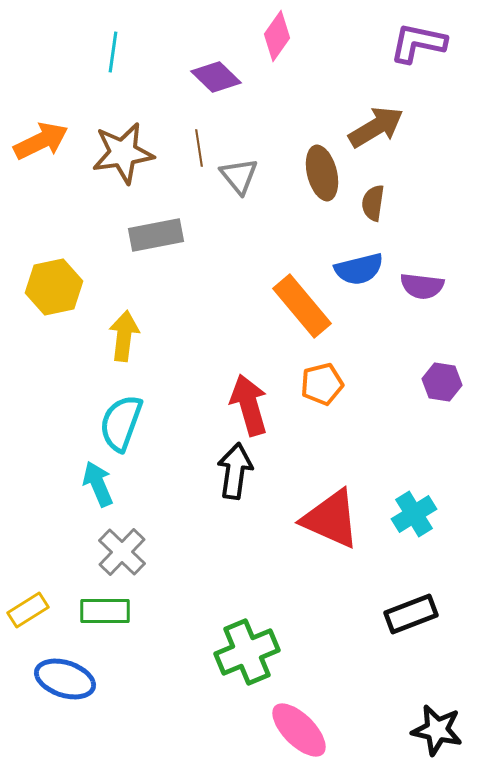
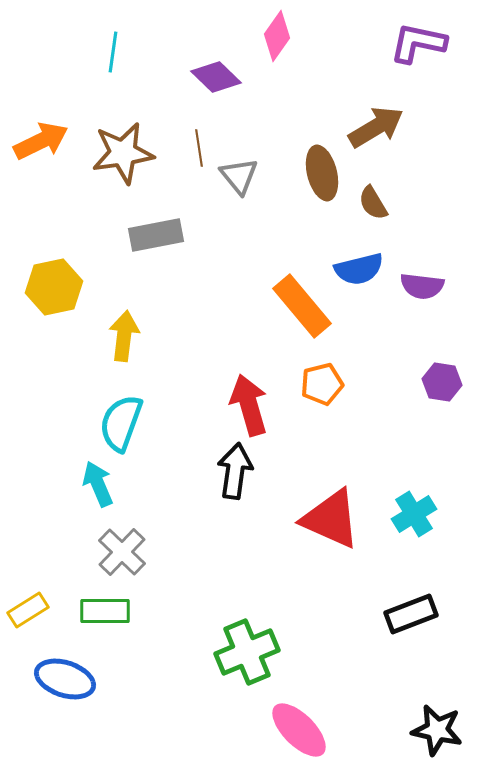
brown semicircle: rotated 39 degrees counterclockwise
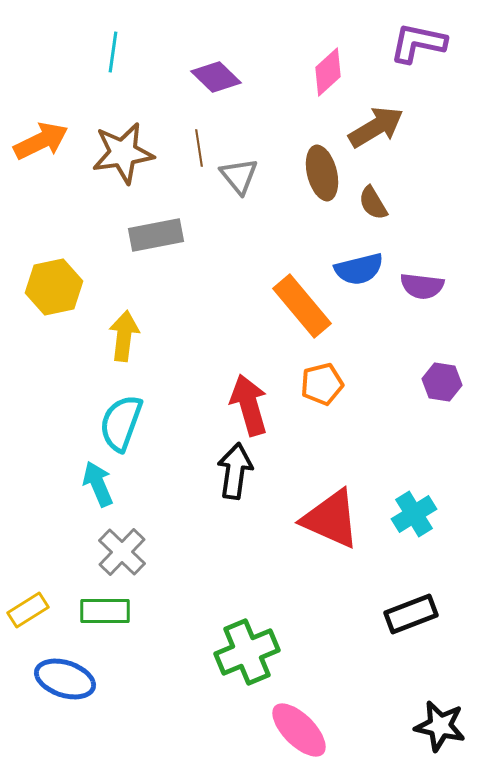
pink diamond: moved 51 px right, 36 px down; rotated 12 degrees clockwise
black star: moved 3 px right, 4 px up
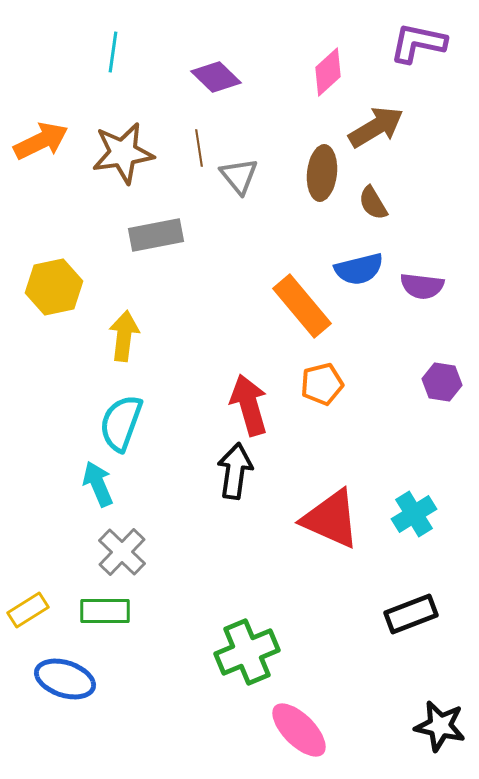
brown ellipse: rotated 20 degrees clockwise
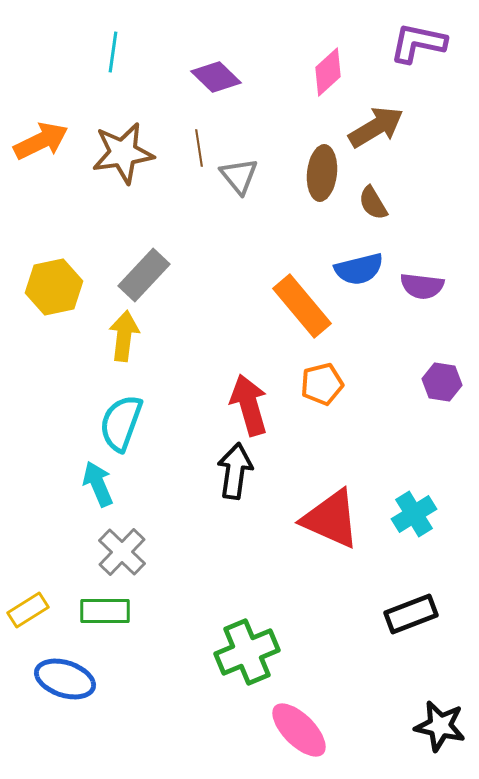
gray rectangle: moved 12 px left, 40 px down; rotated 36 degrees counterclockwise
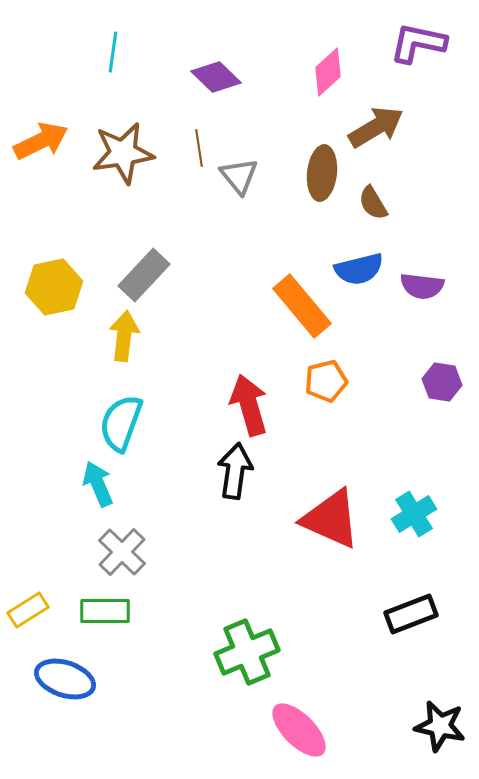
orange pentagon: moved 4 px right, 3 px up
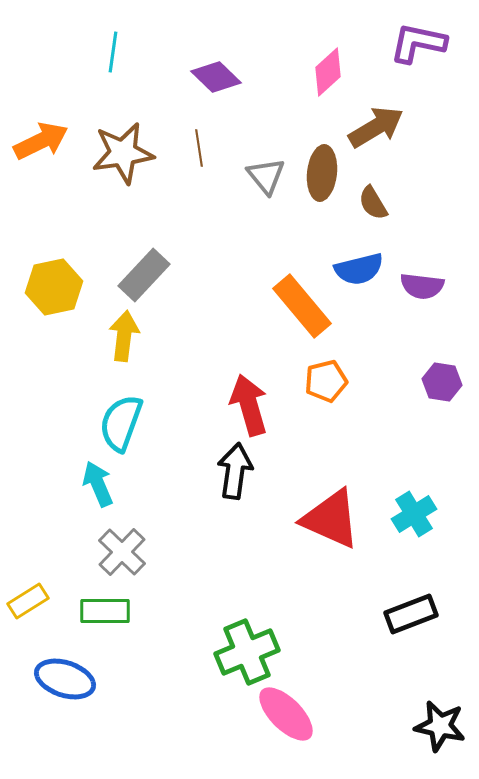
gray triangle: moved 27 px right
yellow rectangle: moved 9 px up
pink ellipse: moved 13 px left, 16 px up
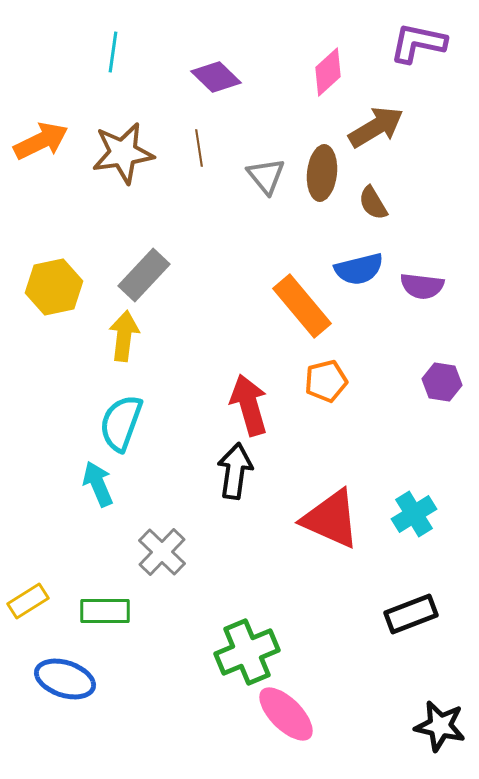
gray cross: moved 40 px right
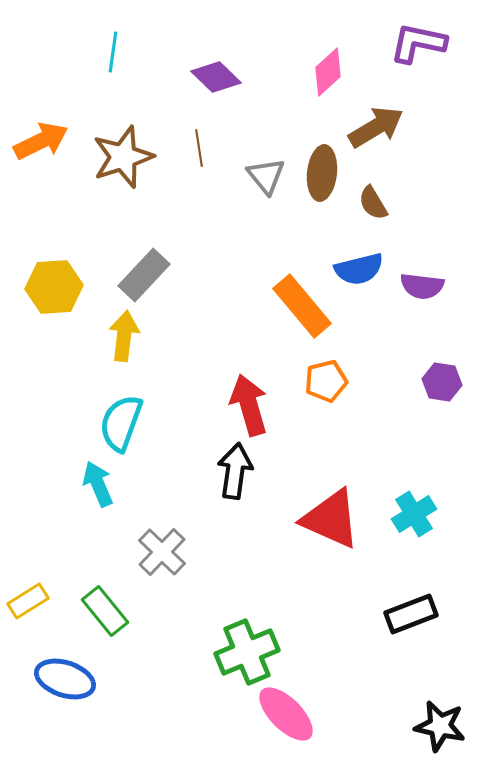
brown star: moved 4 px down; rotated 10 degrees counterclockwise
yellow hexagon: rotated 8 degrees clockwise
green rectangle: rotated 51 degrees clockwise
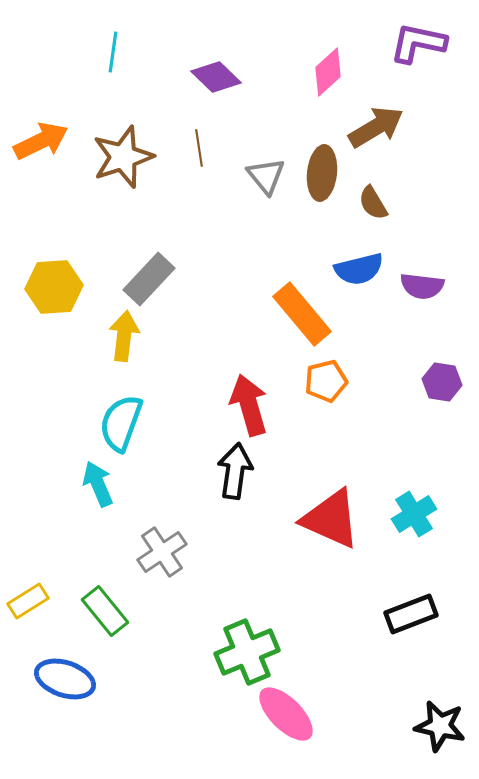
gray rectangle: moved 5 px right, 4 px down
orange rectangle: moved 8 px down
gray cross: rotated 12 degrees clockwise
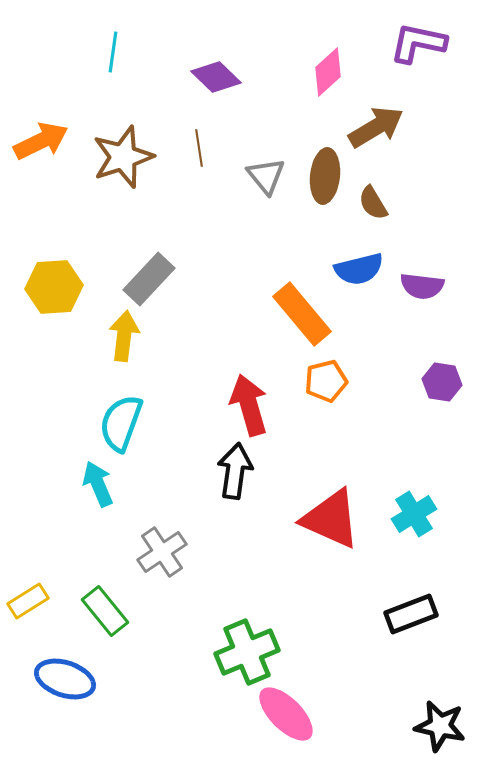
brown ellipse: moved 3 px right, 3 px down
